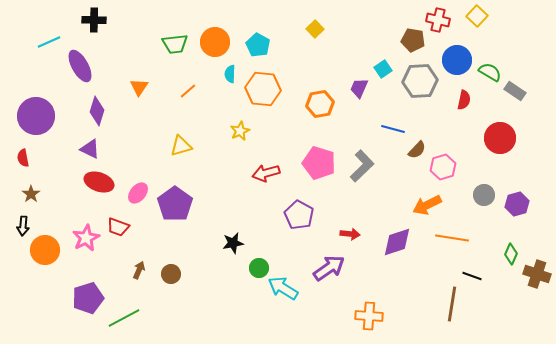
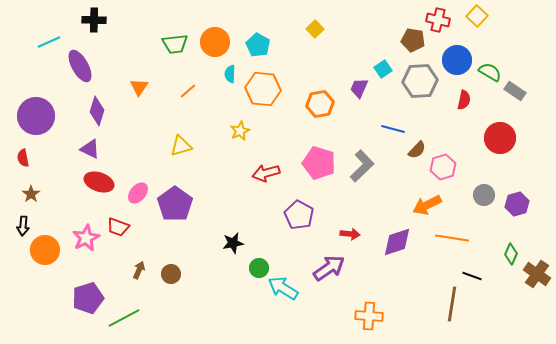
brown cross at (537, 274): rotated 16 degrees clockwise
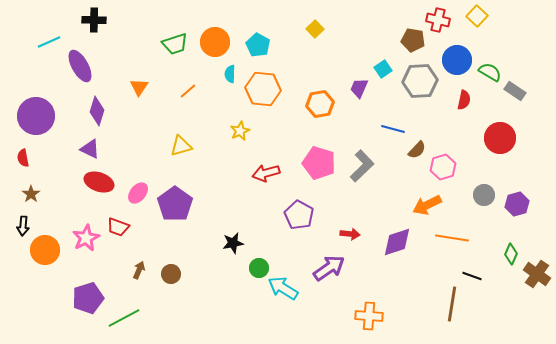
green trapezoid at (175, 44): rotated 12 degrees counterclockwise
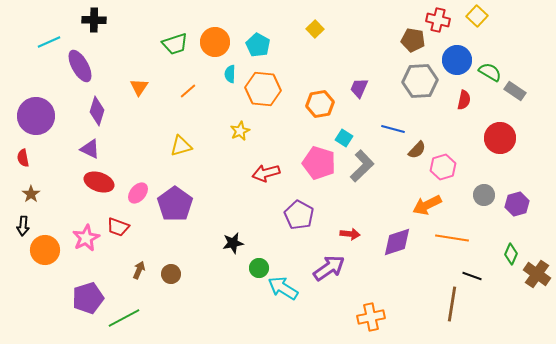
cyan square at (383, 69): moved 39 px left, 69 px down; rotated 24 degrees counterclockwise
orange cross at (369, 316): moved 2 px right, 1 px down; rotated 16 degrees counterclockwise
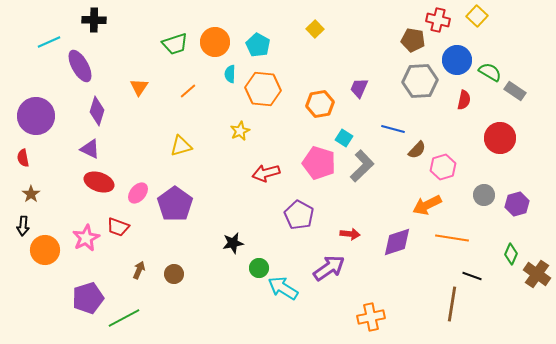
brown circle at (171, 274): moved 3 px right
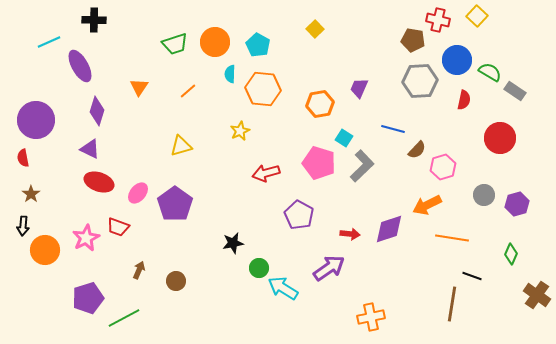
purple circle at (36, 116): moved 4 px down
purple diamond at (397, 242): moved 8 px left, 13 px up
brown circle at (174, 274): moved 2 px right, 7 px down
brown cross at (537, 274): moved 21 px down
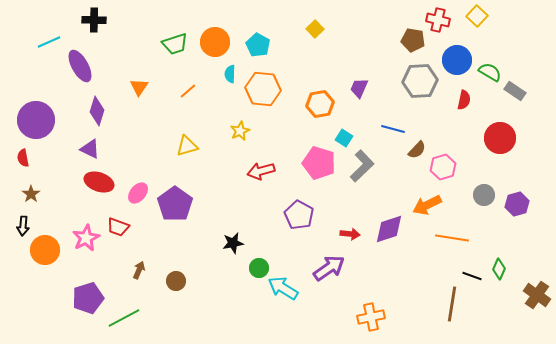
yellow triangle at (181, 146): moved 6 px right
red arrow at (266, 173): moved 5 px left, 2 px up
green diamond at (511, 254): moved 12 px left, 15 px down
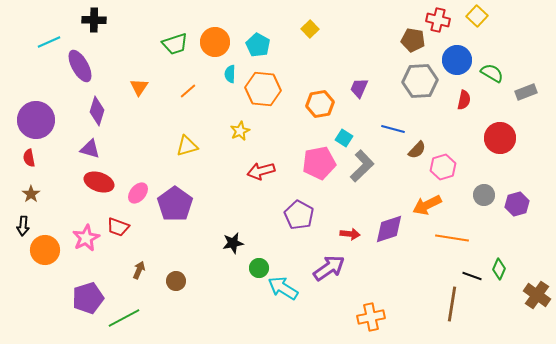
yellow square at (315, 29): moved 5 px left
green semicircle at (490, 72): moved 2 px right, 1 px down
gray rectangle at (515, 91): moved 11 px right, 1 px down; rotated 55 degrees counterclockwise
purple triangle at (90, 149): rotated 10 degrees counterclockwise
red semicircle at (23, 158): moved 6 px right
pink pentagon at (319, 163): rotated 28 degrees counterclockwise
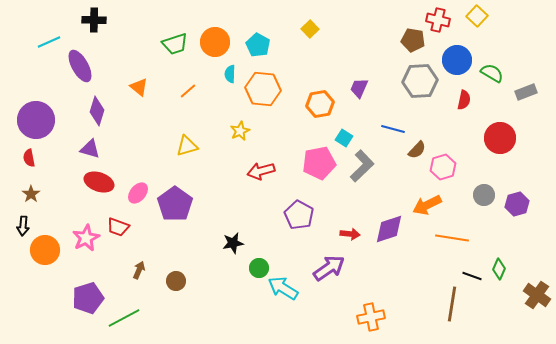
orange triangle at (139, 87): rotated 24 degrees counterclockwise
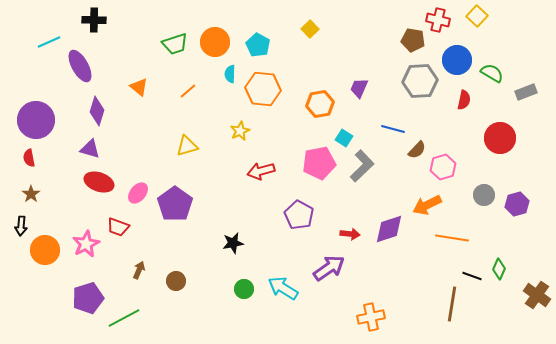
black arrow at (23, 226): moved 2 px left
pink star at (86, 238): moved 6 px down
green circle at (259, 268): moved 15 px left, 21 px down
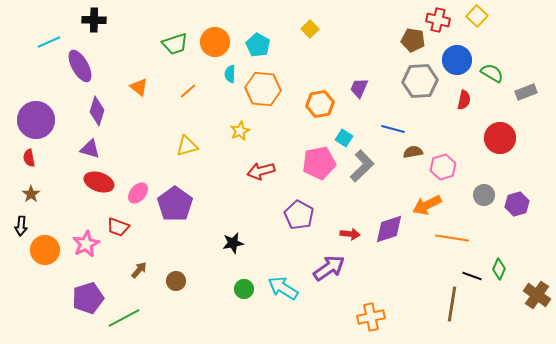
brown semicircle at (417, 150): moved 4 px left, 2 px down; rotated 144 degrees counterclockwise
brown arrow at (139, 270): rotated 18 degrees clockwise
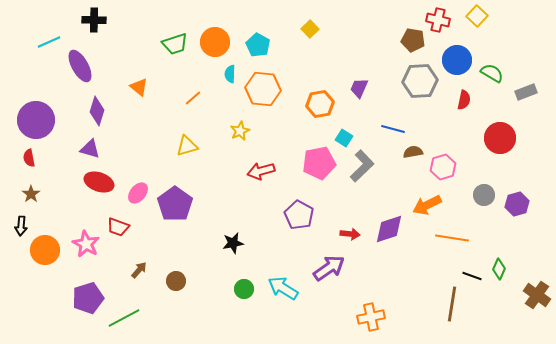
orange line at (188, 91): moved 5 px right, 7 px down
pink star at (86, 244): rotated 16 degrees counterclockwise
